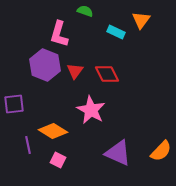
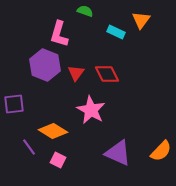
red triangle: moved 1 px right, 2 px down
purple line: moved 1 px right, 2 px down; rotated 24 degrees counterclockwise
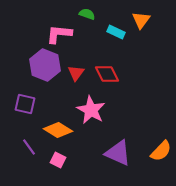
green semicircle: moved 2 px right, 3 px down
pink L-shape: rotated 80 degrees clockwise
purple square: moved 11 px right; rotated 20 degrees clockwise
orange diamond: moved 5 px right, 1 px up
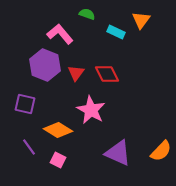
pink L-shape: moved 1 px right; rotated 44 degrees clockwise
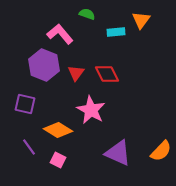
cyan rectangle: rotated 30 degrees counterclockwise
purple hexagon: moved 1 px left
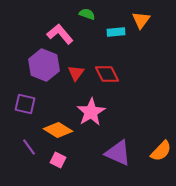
pink star: moved 2 px down; rotated 12 degrees clockwise
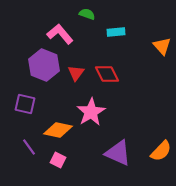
orange triangle: moved 21 px right, 26 px down; rotated 18 degrees counterclockwise
orange diamond: rotated 20 degrees counterclockwise
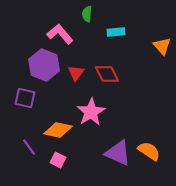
green semicircle: rotated 105 degrees counterclockwise
purple square: moved 6 px up
orange semicircle: moved 12 px left; rotated 100 degrees counterclockwise
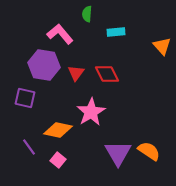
purple hexagon: rotated 12 degrees counterclockwise
purple triangle: rotated 36 degrees clockwise
pink square: rotated 14 degrees clockwise
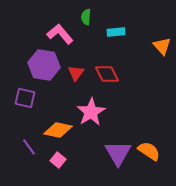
green semicircle: moved 1 px left, 3 px down
